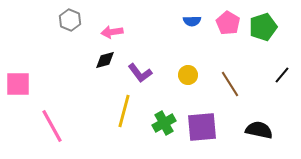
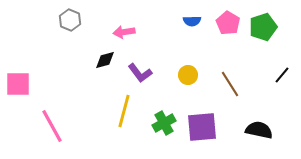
pink arrow: moved 12 px right
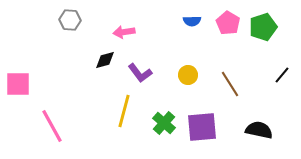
gray hexagon: rotated 20 degrees counterclockwise
green cross: rotated 20 degrees counterclockwise
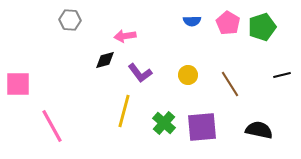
green pentagon: moved 1 px left
pink arrow: moved 1 px right, 4 px down
black line: rotated 36 degrees clockwise
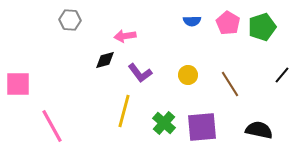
black line: rotated 36 degrees counterclockwise
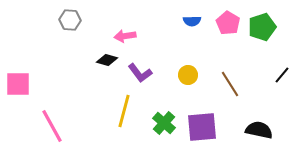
black diamond: moved 2 px right; rotated 30 degrees clockwise
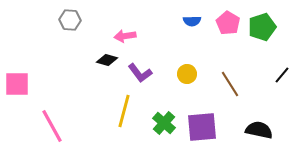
yellow circle: moved 1 px left, 1 px up
pink square: moved 1 px left
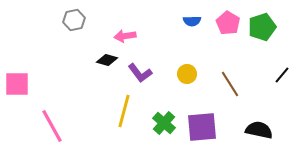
gray hexagon: moved 4 px right; rotated 15 degrees counterclockwise
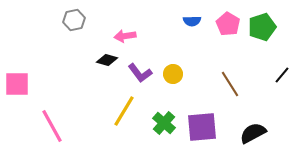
pink pentagon: moved 1 px down
yellow circle: moved 14 px left
yellow line: rotated 16 degrees clockwise
black semicircle: moved 6 px left, 3 px down; rotated 40 degrees counterclockwise
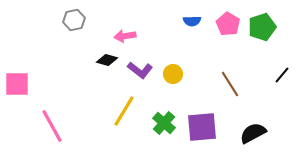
purple L-shape: moved 3 px up; rotated 15 degrees counterclockwise
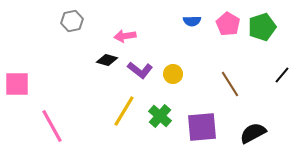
gray hexagon: moved 2 px left, 1 px down
green cross: moved 4 px left, 7 px up
